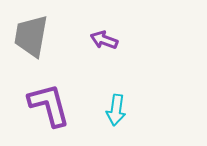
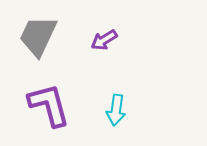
gray trapezoid: moved 7 px right; rotated 15 degrees clockwise
purple arrow: rotated 52 degrees counterclockwise
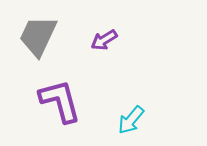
purple L-shape: moved 11 px right, 4 px up
cyan arrow: moved 15 px right, 10 px down; rotated 32 degrees clockwise
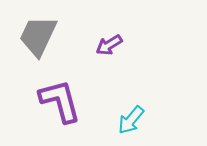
purple arrow: moved 5 px right, 5 px down
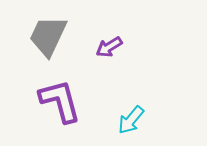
gray trapezoid: moved 10 px right
purple arrow: moved 2 px down
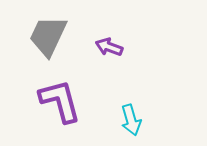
purple arrow: rotated 52 degrees clockwise
cyan arrow: rotated 56 degrees counterclockwise
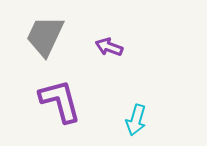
gray trapezoid: moved 3 px left
cyan arrow: moved 5 px right; rotated 32 degrees clockwise
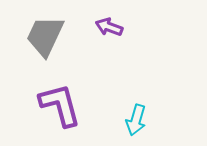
purple arrow: moved 20 px up
purple L-shape: moved 4 px down
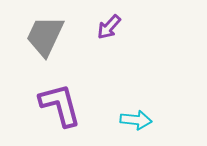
purple arrow: rotated 68 degrees counterclockwise
cyan arrow: rotated 100 degrees counterclockwise
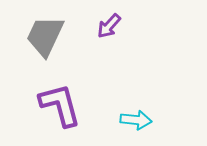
purple arrow: moved 1 px up
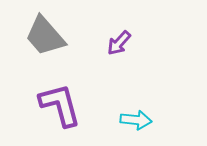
purple arrow: moved 10 px right, 17 px down
gray trapezoid: rotated 66 degrees counterclockwise
